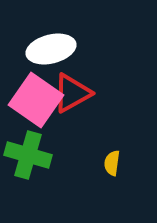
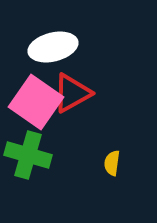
white ellipse: moved 2 px right, 2 px up
pink square: moved 2 px down
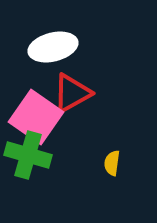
pink square: moved 15 px down
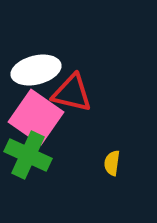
white ellipse: moved 17 px left, 23 px down
red triangle: rotated 42 degrees clockwise
green cross: rotated 9 degrees clockwise
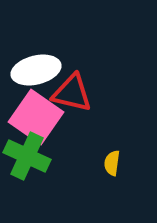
green cross: moved 1 px left, 1 px down
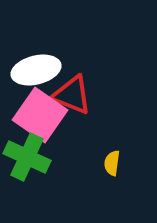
red triangle: moved 2 px down; rotated 9 degrees clockwise
pink square: moved 4 px right, 2 px up
green cross: moved 1 px down
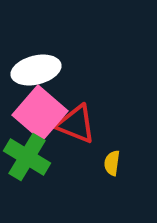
red triangle: moved 4 px right, 29 px down
pink square: moved 2 px up; rotated 6 degrees clockwise
green cross: rotated 6 degrees clockwise
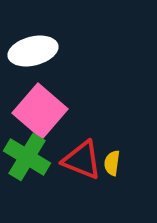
white ellipse: moved 3 px left, 19 px up
pink square: moved 2 px up
red triangle: moved 6 px right, 36 px down
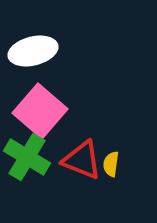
yellow semicircle: moved 1 px left, 1 px down
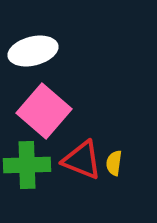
pink square: moved 4 px right
green cross: moved 8 px down; rotated 33 degrees counterclockwise
yellow semicircle: moved 3 px right, 1 px up
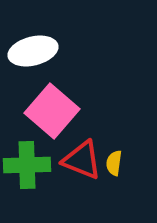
pink square: moved 8 px right
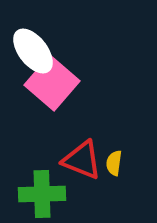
white ellipse: rotated 66 degrees clockwise
pink square: moved 28 px up
green cross: moved 15 px right, 29 px down
